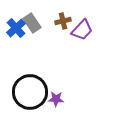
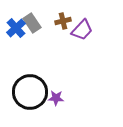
purple star: moved 1 px up
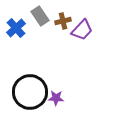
gray rectangle: moved 8 px right, 7 px up
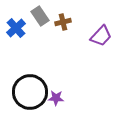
brown cross: moved 1 px down
purple trapezoid: moved 19 px right, 6 px down
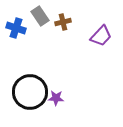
blue cross: rotated 30 degrees counterclockwise
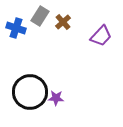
gray rectangle: rotated 66 degrees clockwise
brown cross: rotated 28 degrees counterclockwise
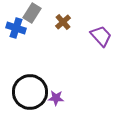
gray rectangle: moved 8 px left, 3 px up
purple trapezoid: rotated 85 degrees counterclockwise
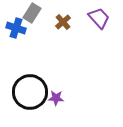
purple trapezoid: moved 2 px left, 18 px up
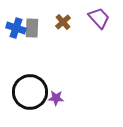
gray rectangle: moved 15 px down; rotated 30 degrees counterclockwise
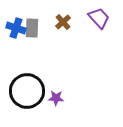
black circle: moved 3 px left, 1 px up
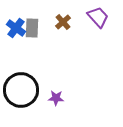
purple trapezoid: moved 1 px left, 1 px up
blue cross: rotated 18 degrees clockwise
black circle: moved 6 px left, 1 px up
